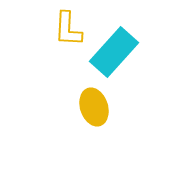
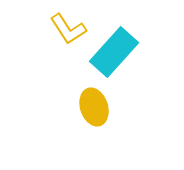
yellow L-shape: rotated 36 degrees counterclockwise
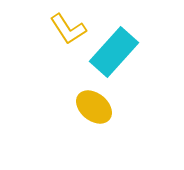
yellow ellipse: rotated 33 degrees counterclockwise
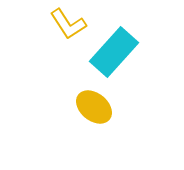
yellow L-shape: moved 5 px up
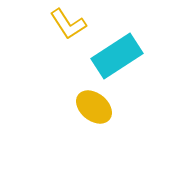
cyan rectangle: moved 3 px right, 4 px down; rotated 15 degrees clockwise
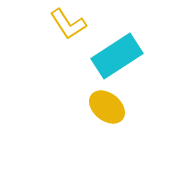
yellow ellipse: moved 13 px right
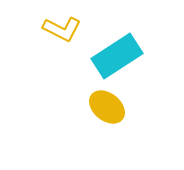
yellow L-shape: moved 6 px left, 5 px down; rotated 30 degrees counterclockwise
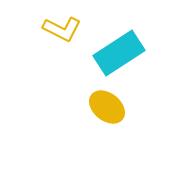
cyan rectangle: moved 2 px right, 3 px up
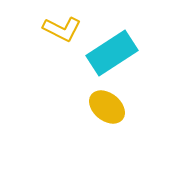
cyan rectangle: moved 7 px left
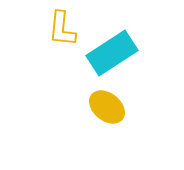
yellow L-shape: rotated 69 degrees clockwise
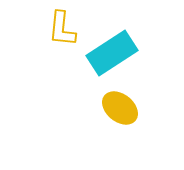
yellow ellipse: moved 13 px right, 1 px down
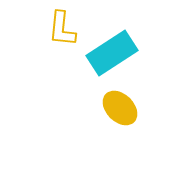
yellow ellipse: rotated 6 degrees clockwise
